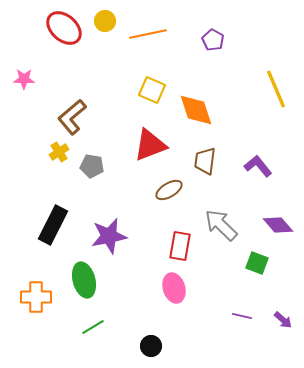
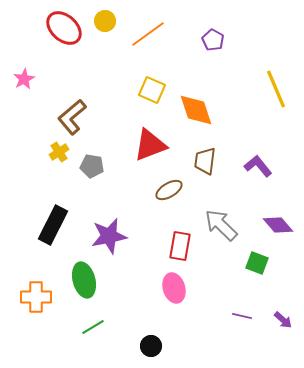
orange line: rotated 24 degrees counterclockwise
pink star: rotated 30 degrees counterclockwise
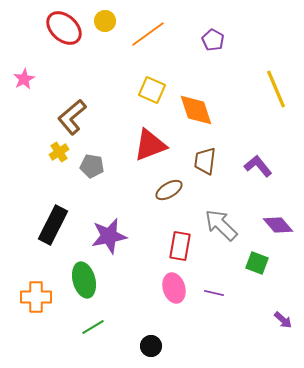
purple line: moved 28 px left, 23 px up
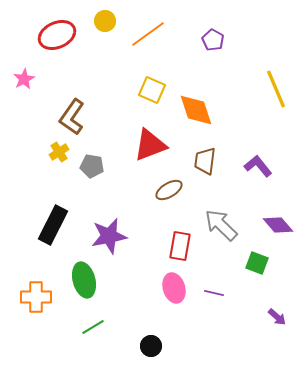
red ellipse: moved 7 px left, 7 px down; rotated 66 degrees counterclockwise
brown L-shape: rotated 15 degrees counterclockwise
purple arrow: moved 6 px left, 3 px up
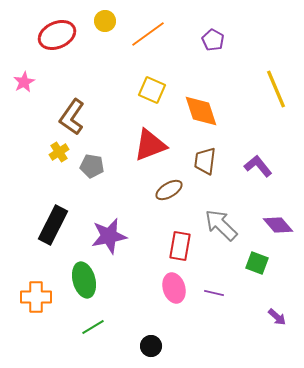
pink star: moved 3 px down
orange diamond: moved 5 px right, 1 px down
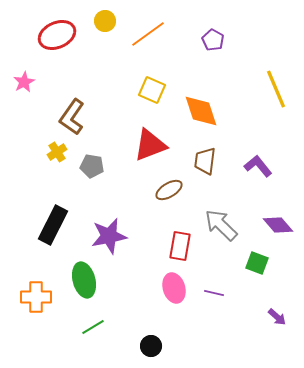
yellow cross: moved 2 px left
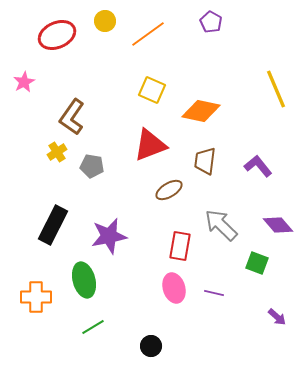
purple pentagon: moved 2 px left, 18 px up
orange diamond: rotated 60 degrees counterclockwise
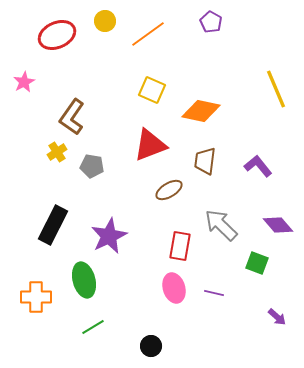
purple star: rotated 15 degrees counterclockwise
